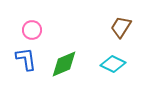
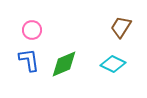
blue L-shape: moved 3 px right, 1 px down
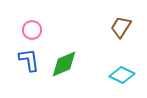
cyan diamond: moved 9 px right, 11 px down
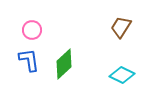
green diamond: rotated 20 degrees counterclockwise
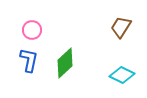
blue L-shape: rotated 20 degrees clockwise
green diamond: moved 1 px right, 1 px up
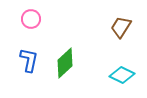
pink circle: moved 1 px left, 11 px up
